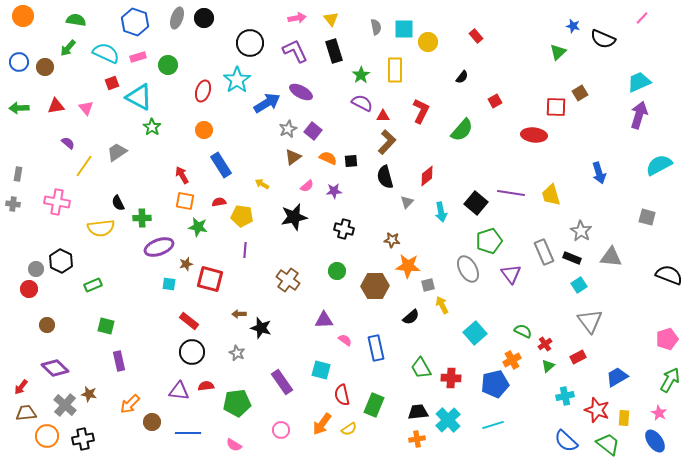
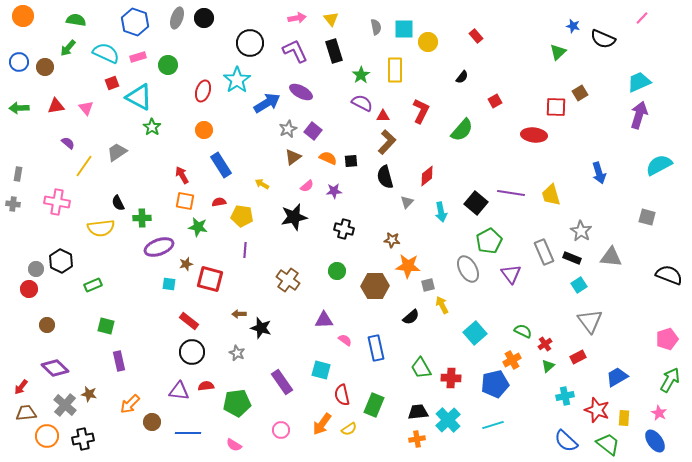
green pentagon at (489, 241): rotated 10 degrees counterclockwise
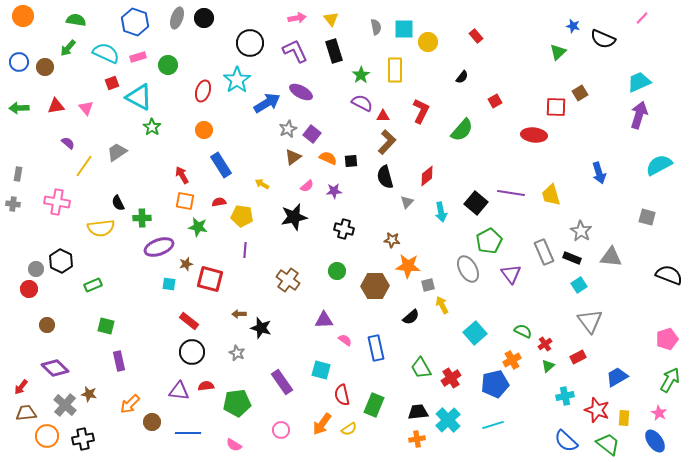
purple square at (313, 131): moved 1 px left, 3 px down
red cross at (451, 378): rotated 36 degrees counterclockwise
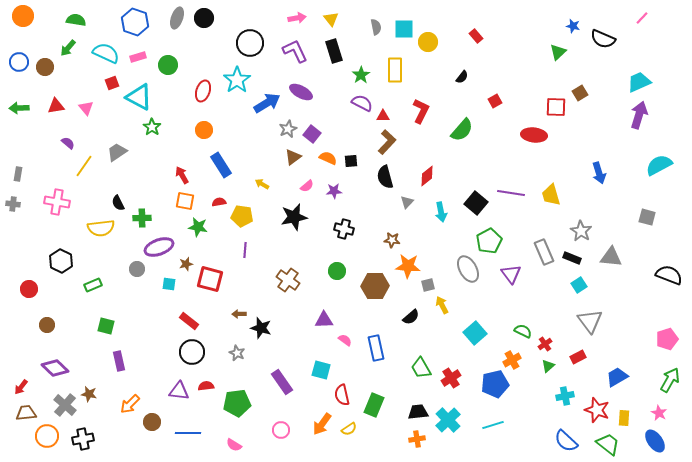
gray circle at (36, 269): moved 101 px right
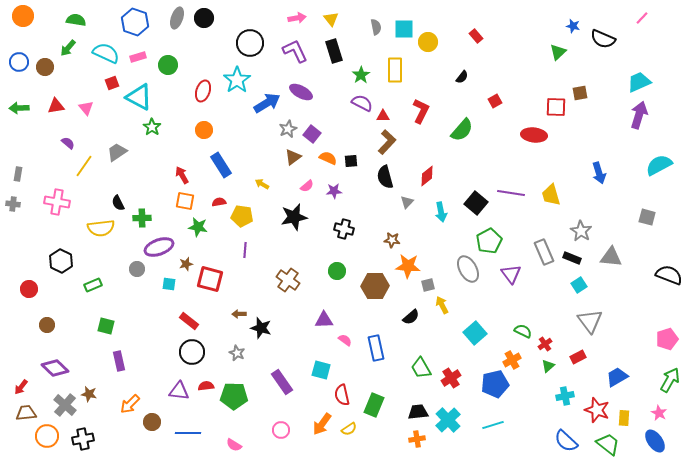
brown square at (580, 93): rotated 21 degrees clockwise
green pentagon at (237, 403): moved 3 px left, 7 px up; rotated 8 degrees clockwise
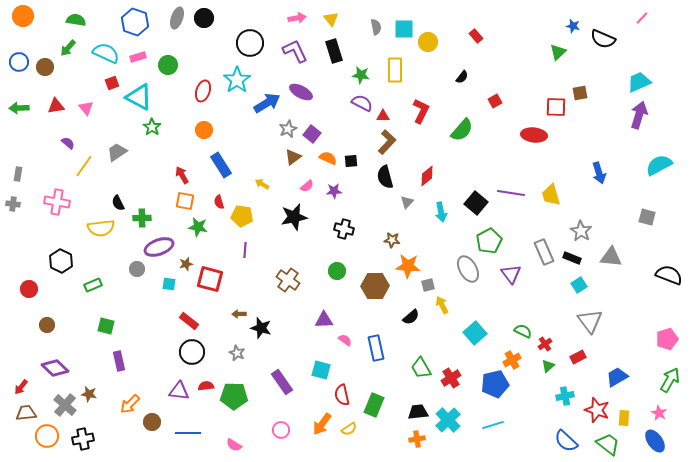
green star at (361, 75): rotated 30 degrees counterclockwise
red semicircle at (219, 202): rotated 96 degrees counterclockwise
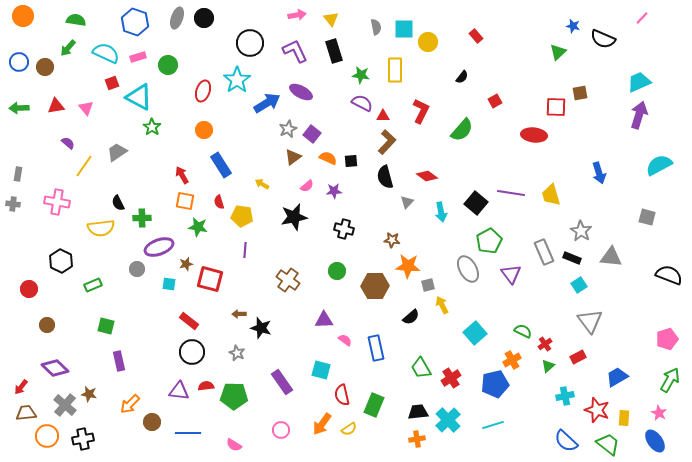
pink arrow at (297, 18): moved 3 px up
red diamond at (427, 176): rotated 75 degrees clockwise
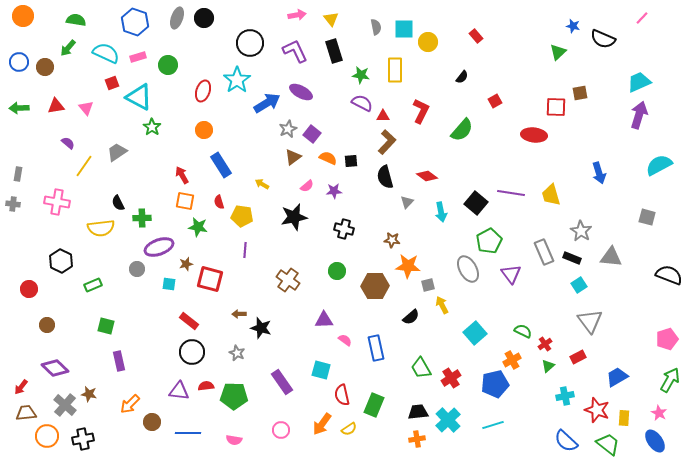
pink semicircle at (234, 445): moved 5 px up; rotated 21 degrees counterclockwise
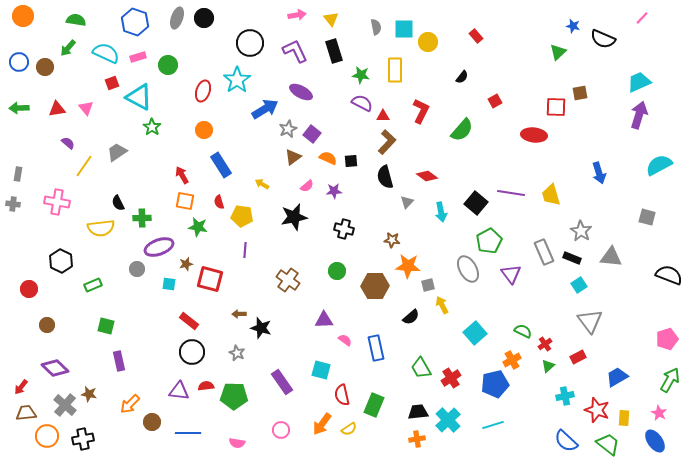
blue arrow at (267, 103): moved 2 px left, 6 px down
red triangle at (56, 106): moved 1 px right, 3 px down
pink semicircle at (234, 440): moved 3 px right, 3 px down
